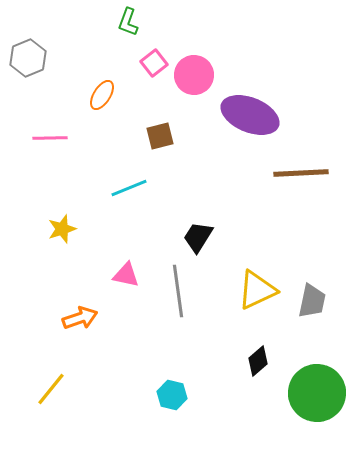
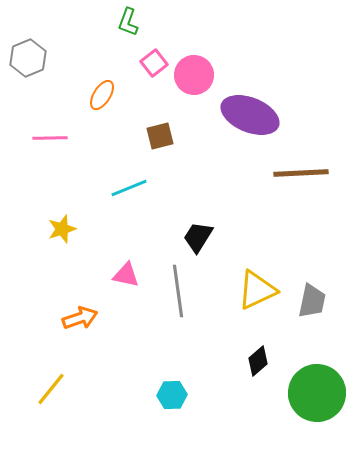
cyan hexagon: rotated 16 degrees counterclockwise
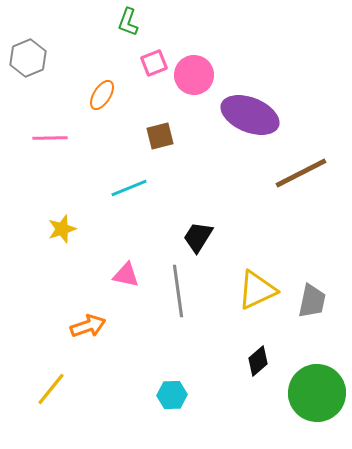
pink square: rotated 16 degrees clockwise
brown line: rotated 24 degrees counterclockwise
orange arrow: moved 8 px right, 8 px down
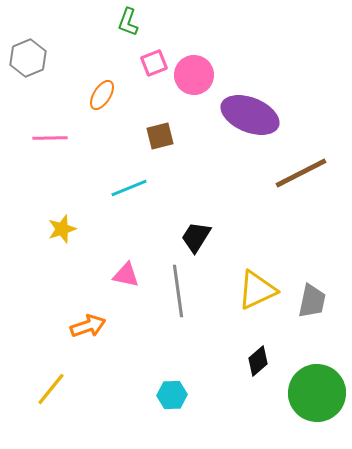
black trapezoid: moved 2 px left
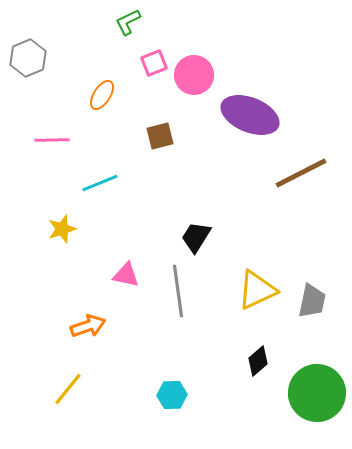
green L-shape: rotated 44 degrees clockwise
pink line: moved 2 px right, 2 px down
cyan line: moved 29 px left, 5 px up
yellow line: moved 17 px right
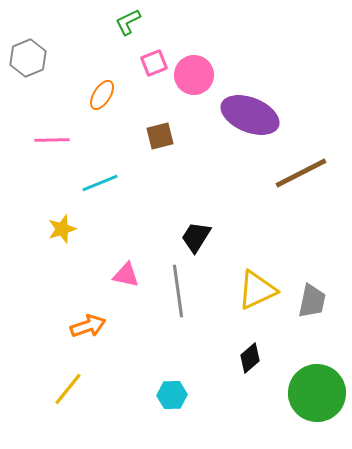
black diamond: moved 8 px left, 3 px up
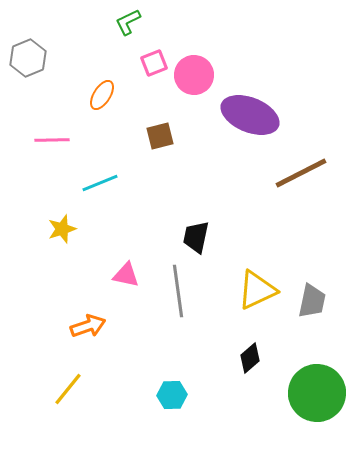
black trapezoid: rotated 20 degrees counterclockwise
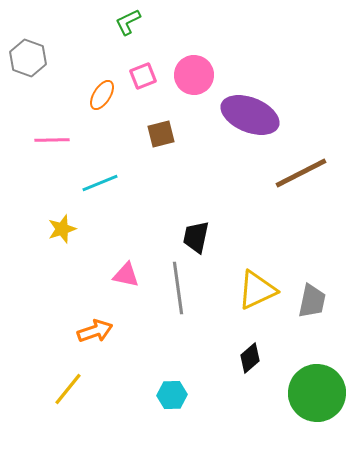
gray hexagon: rotated 18 degrees counterclockwise
pink square: moved 11 px left, 13 px down
brown square: moved 1 px right, 2 px up
gray line: moved 3 px up
orange arrow: moved 7 px right, 5 px down
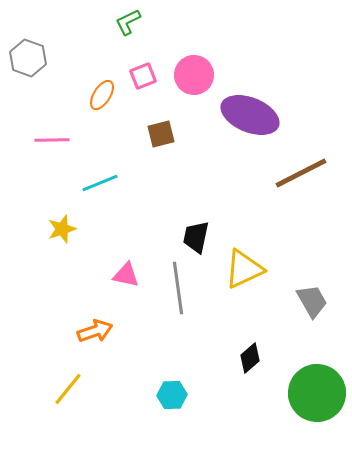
yellow triangle: moved 13 px left, 21 px up
gray trapezoid: rotated 42 degrees counterclockwise
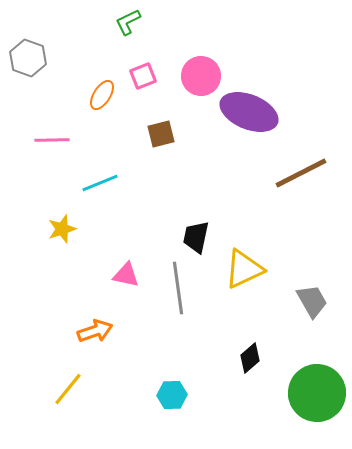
pink circle: moved 7 px right, 1 px down
purple ellipse: moved 1 px left, 3 px up
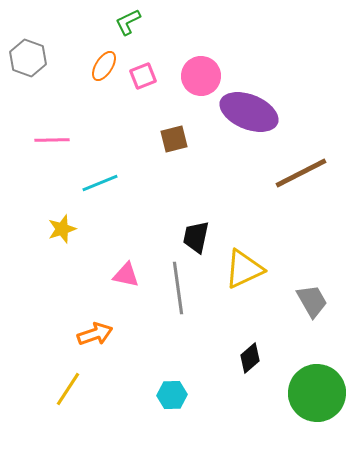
orange ellipse: moved 2 px right, 29 px up
brown square: moved 13 px right, 5 px down
orange arrow: moved 3 px down
yellow line: rotated 6 degrees counterclockwise
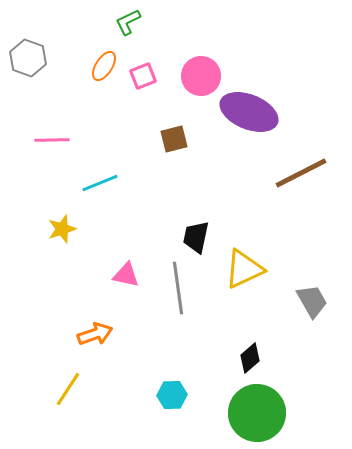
green circle: moved 60 px left, 20 px down
